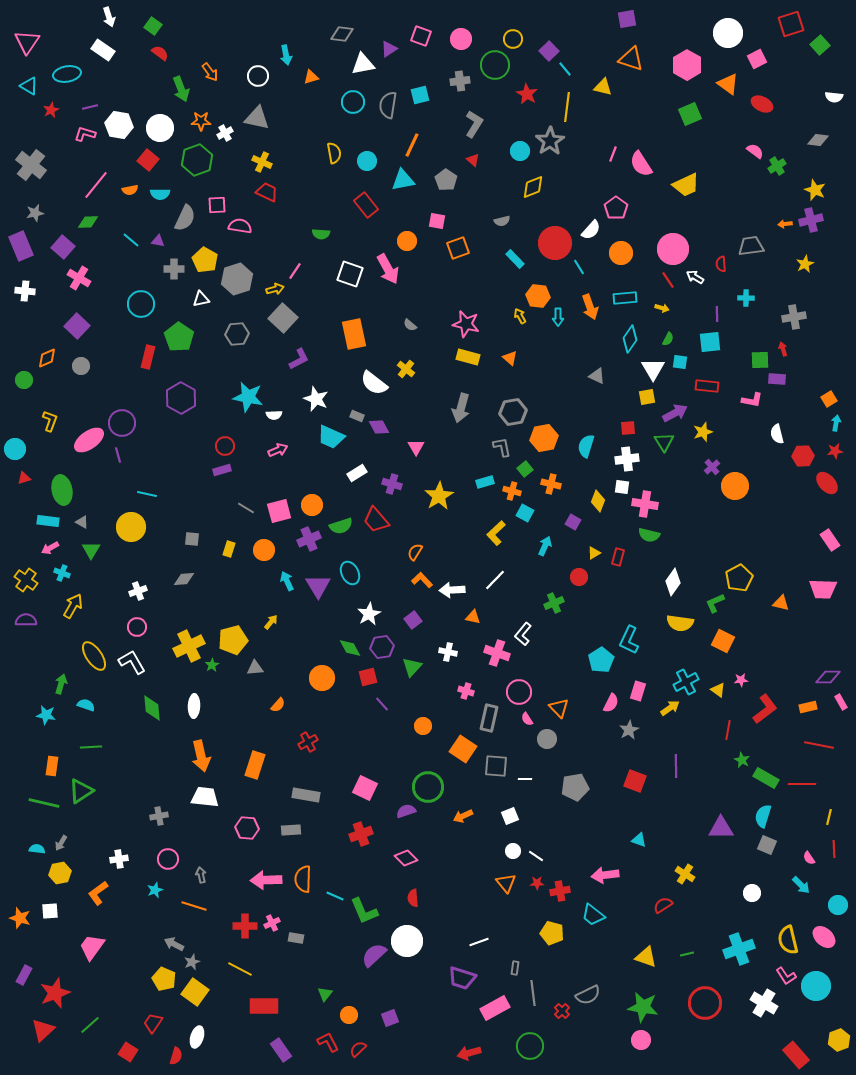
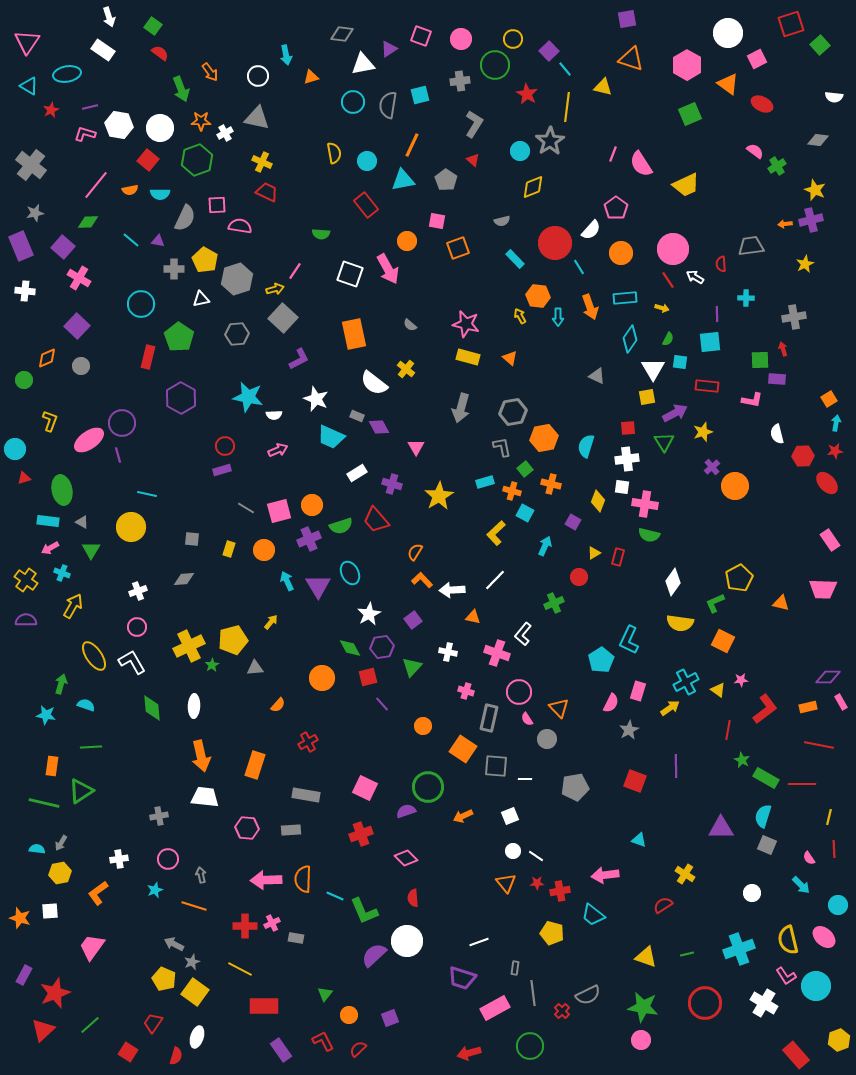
red L-shape at (328, 1042): moved 5 px left, 1 px up
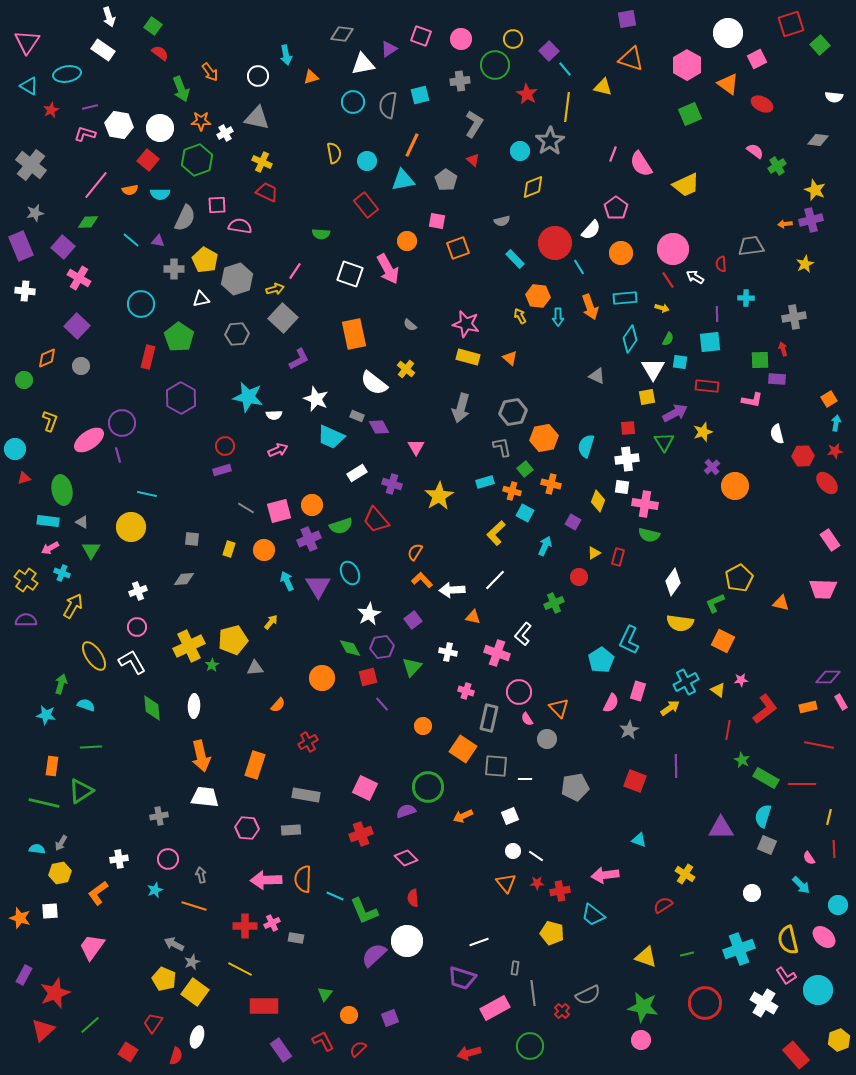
cyan circle at (816, 986): moved 2 px right, 4 px down
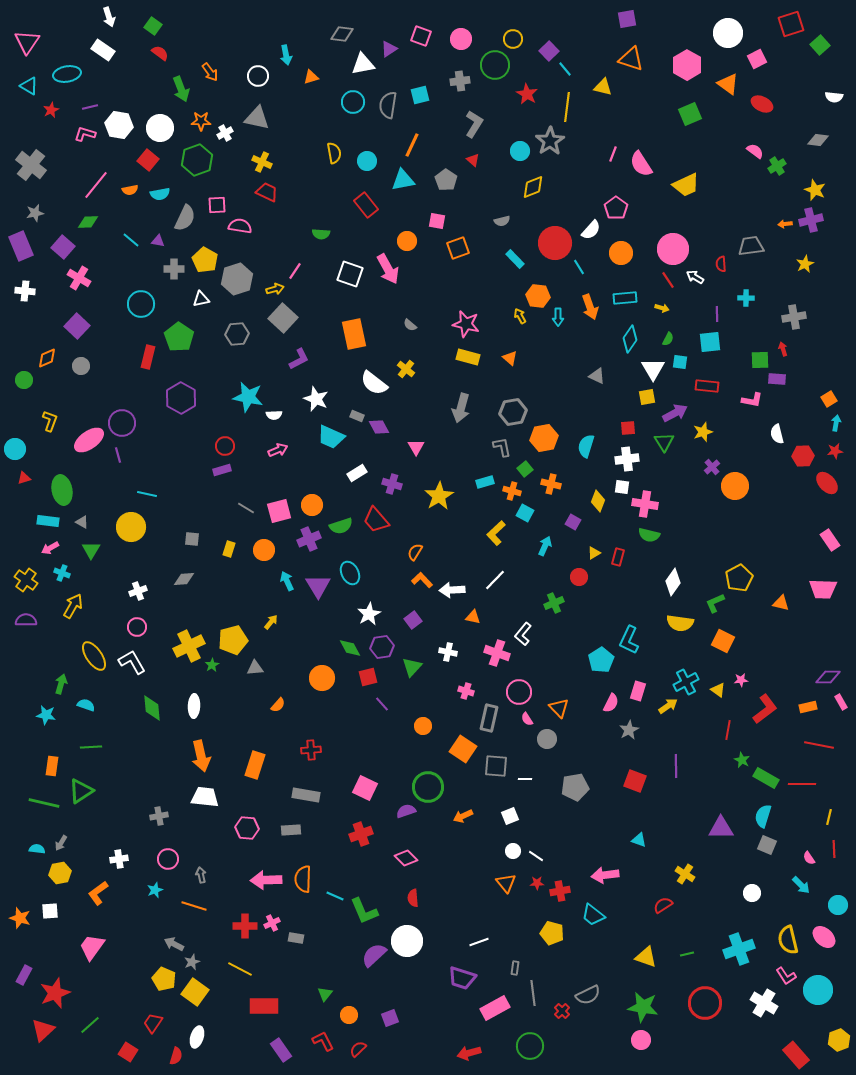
cyan semicircle at (160, 194): rotated 12 degrees counterclockwise
yellow arrow at (670, 708): moved 2 px left, 2 px up
red cross at (308, 742): moved 3 px right, 8 px down; rotated 24 degrees clockwise
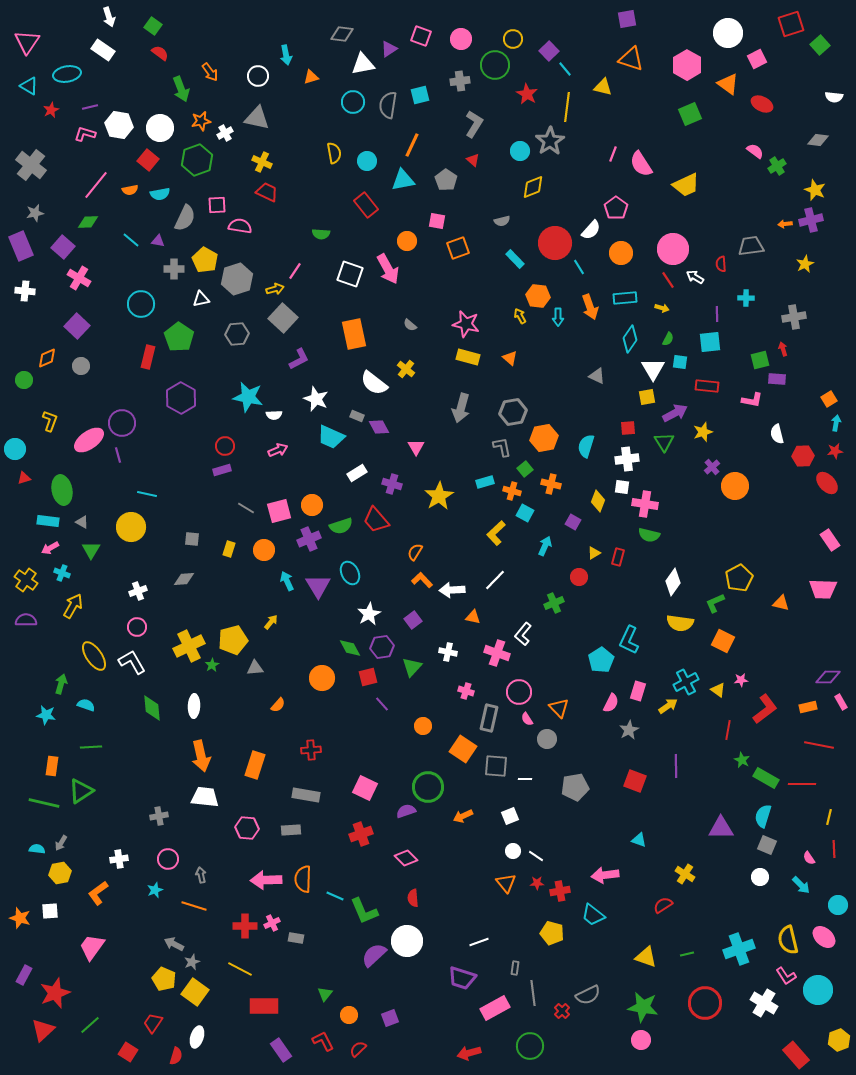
orange star at (201, 121): rotated 12 degrees counterclockwise
green square at (760, 360): rotated 12 degrees counterclockwise
white circle at (752, 893): moved 8 px right, 16 px up
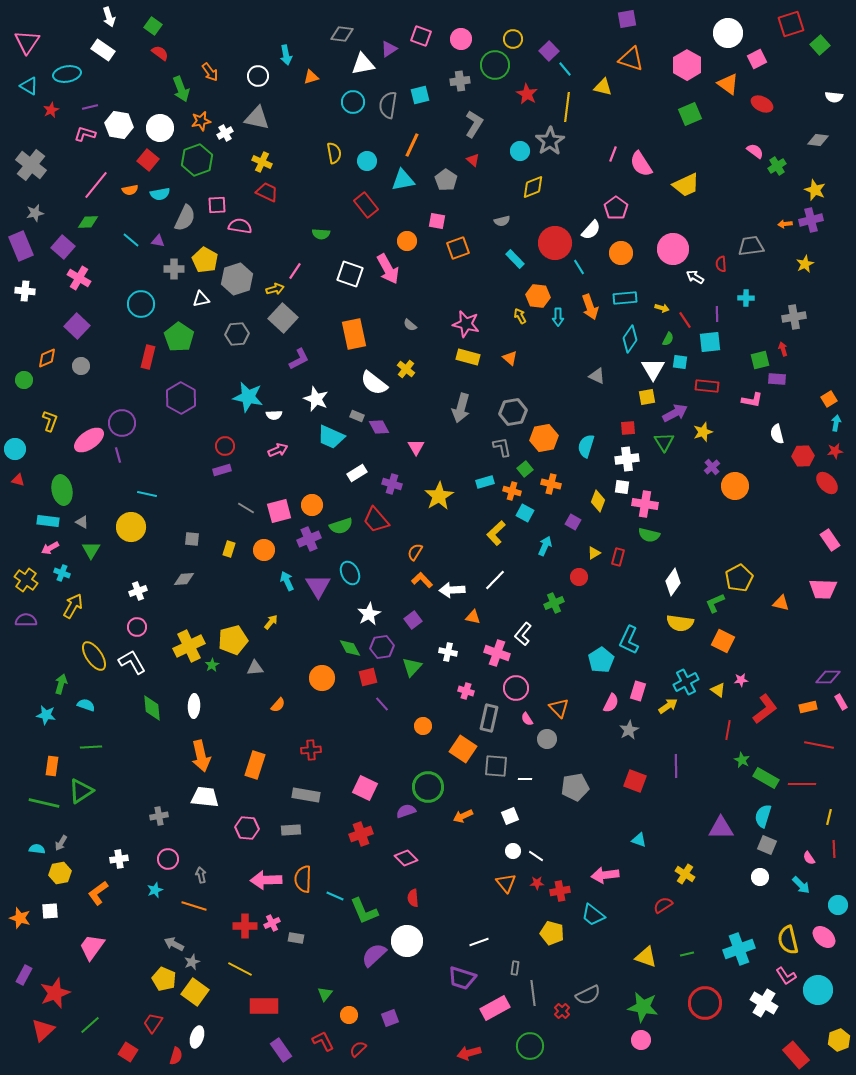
red line at (668, 280): moved 17 px right, 40 px down
red triangle at (24, 478): moved 6 px left, 2 px down; rotated 32 degrees clockwise
pink circle at (519, 692): moved 3 px left, 4 px up
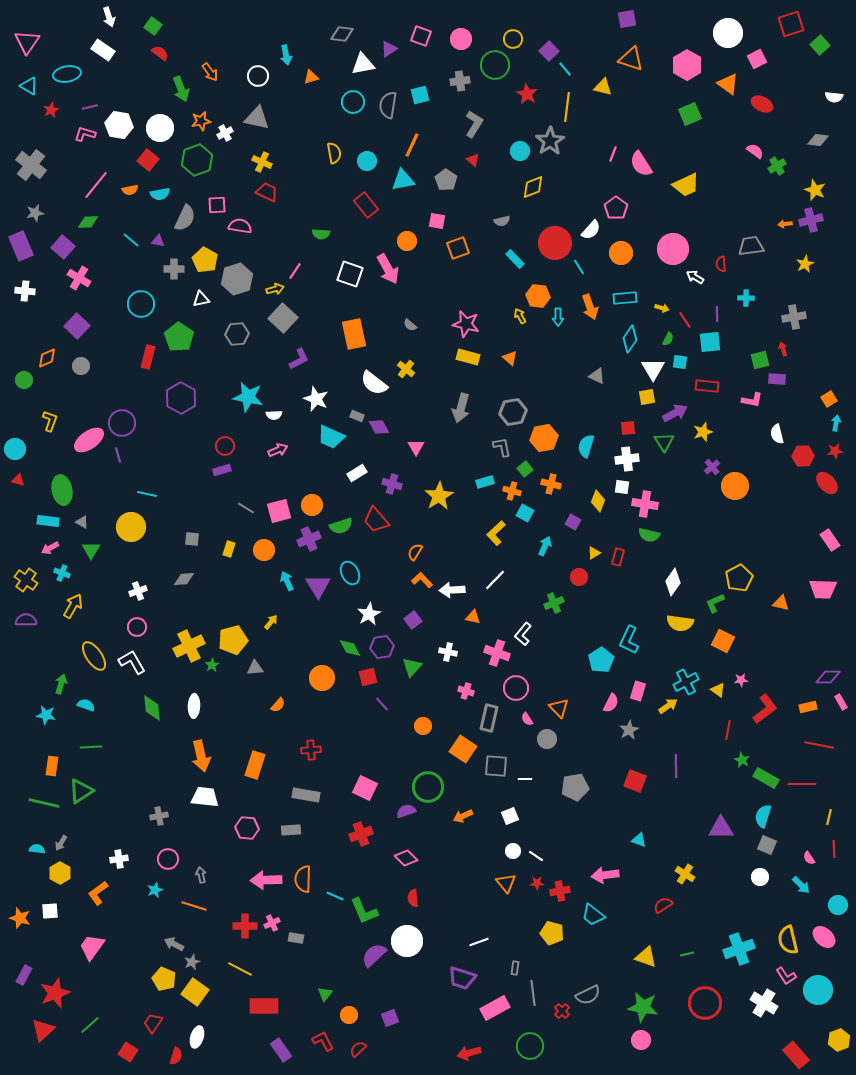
yellow hexagon at (60, 873): rotated 20 degrees counterclockwise
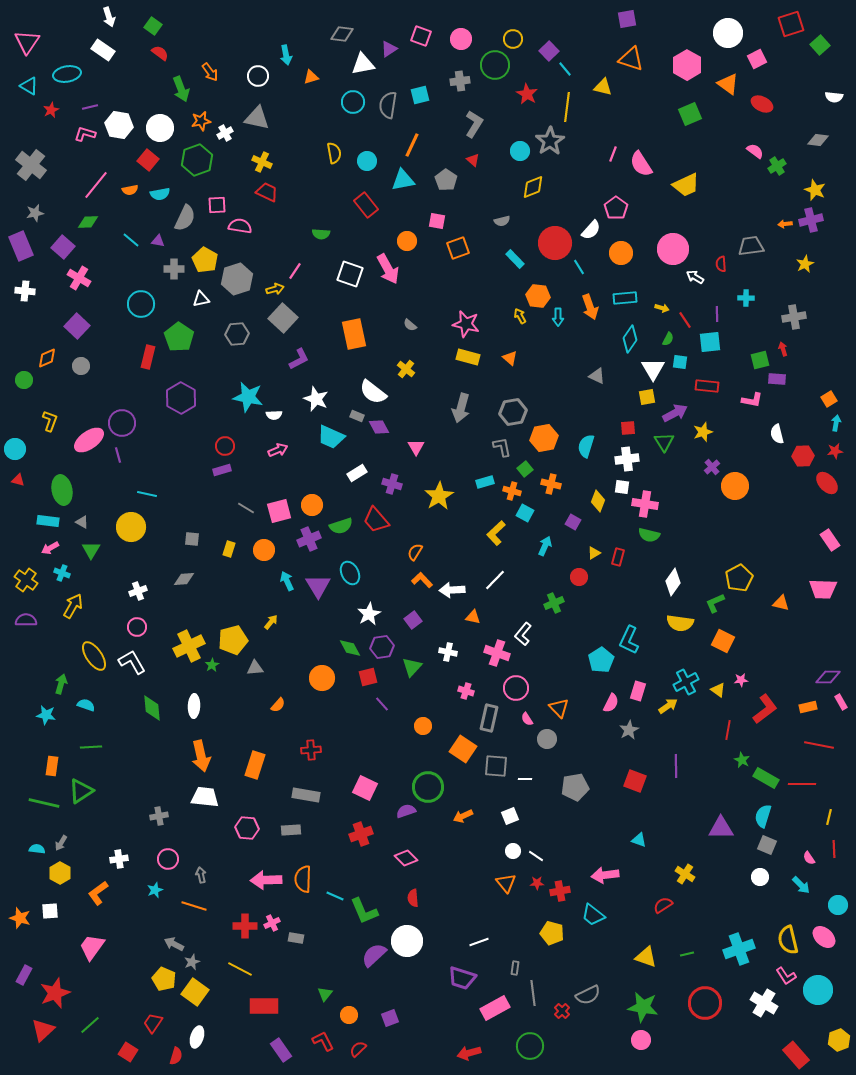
white semicircle at (374, 383): moved 1 px left, 9 px down
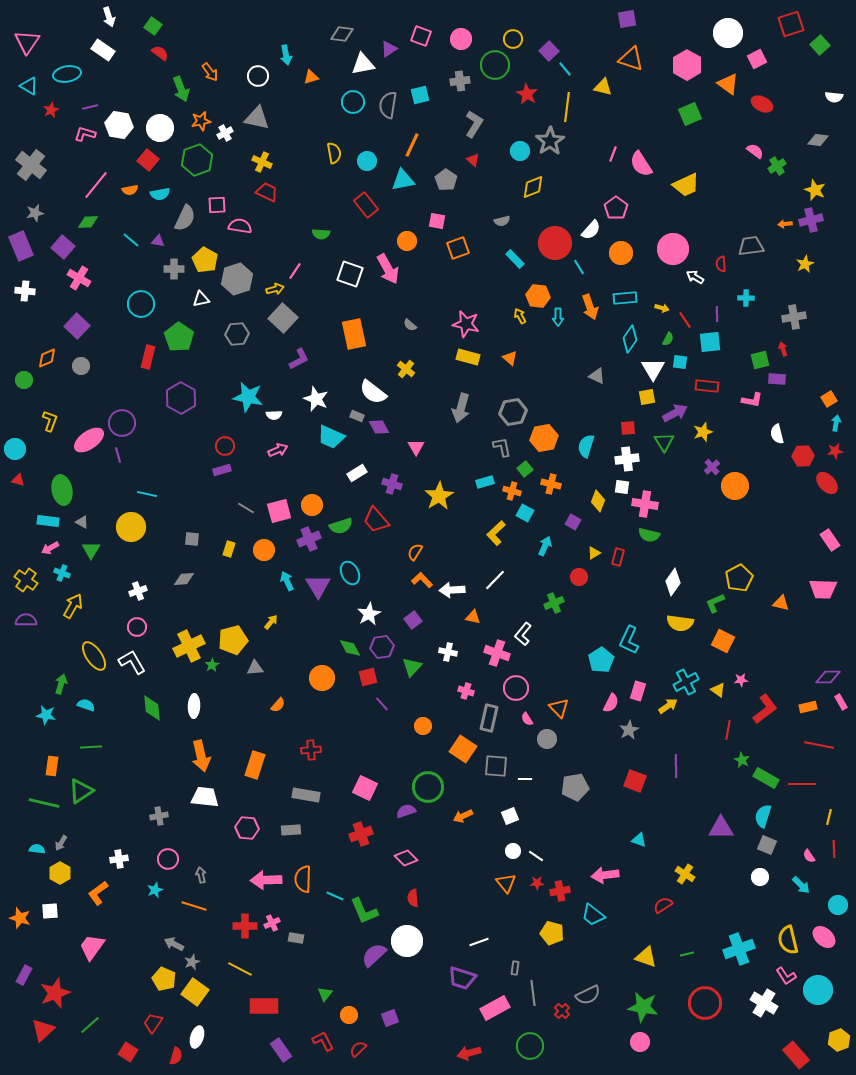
pink semicircle at (809, 858): moved 2 px up
pink circle at (641, 1040): moved 1 px left, 2 px down
